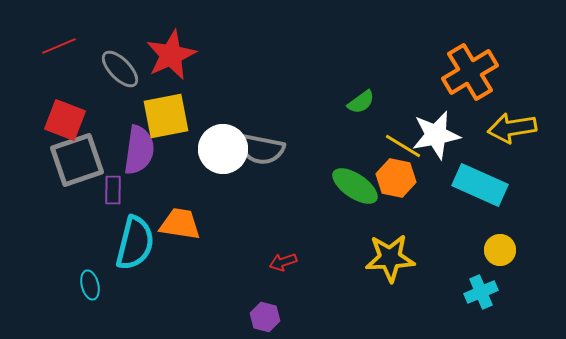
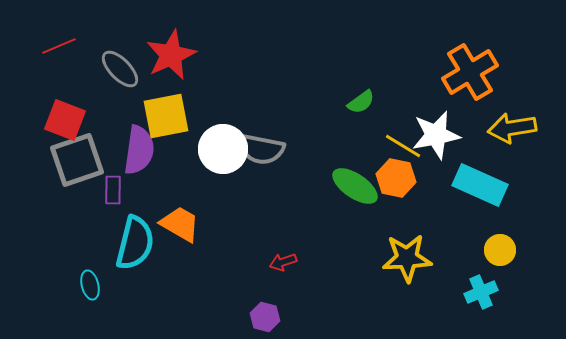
orange trapezoid: rotated 21 degrees clockwise
yellow star: moved 17 px right
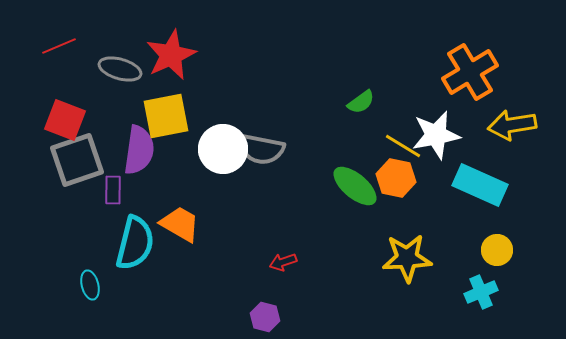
gray ellipse: rotated 30 degrees counterclockwise
yellow arrow: moved 3 px up
green ellipse: rotated 6 degrees clockwise
yellow circle: moved 3 px left
